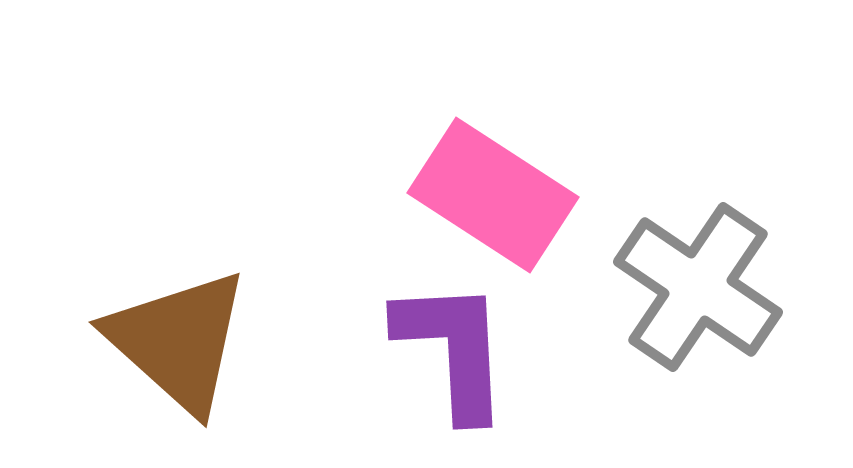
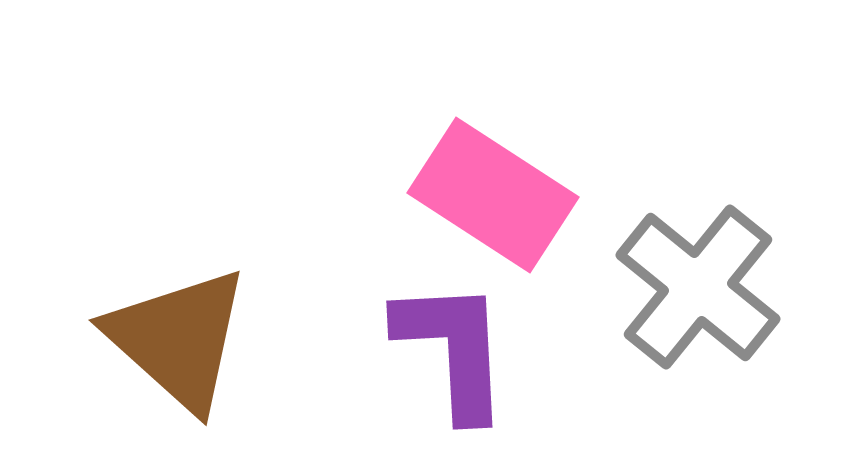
gray cross: rotated 5 degrees clockwise
brown triangle: moved 2 px up
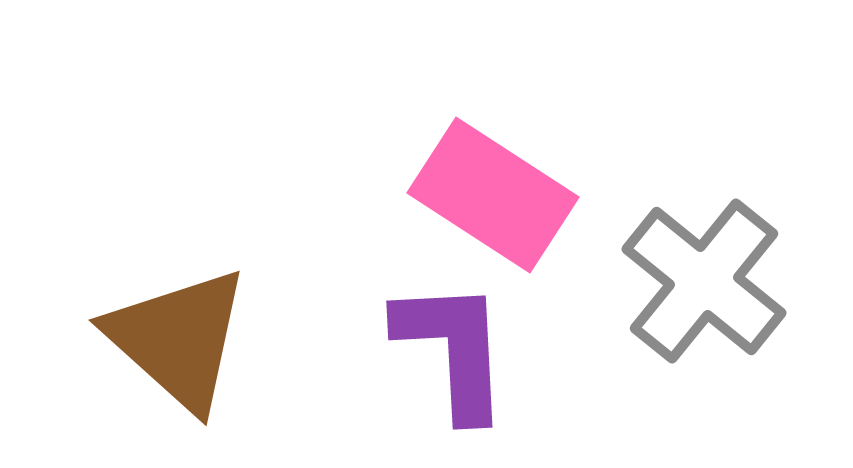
gray cross: moved 6 px right, 6 px up
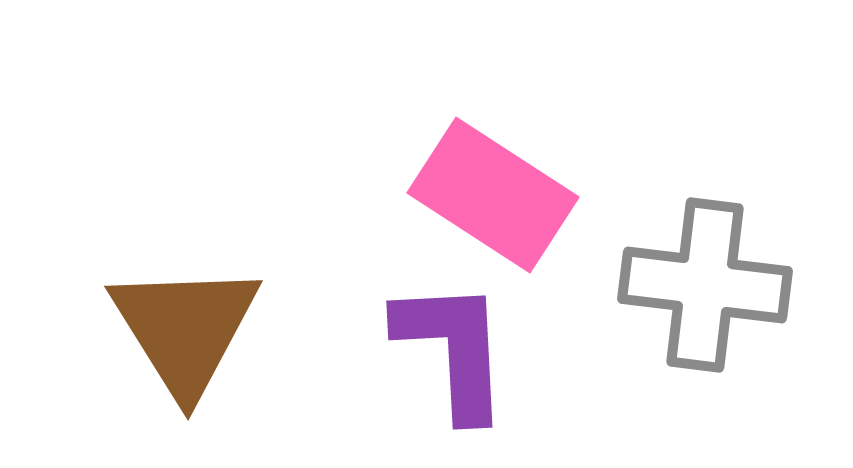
gray cross: moved 1 px right, 4 px down; rotated 32 degrees counterclockwise
brown triangle: moved 7 px right, 10 px up; rotated 16 degrees clockwise
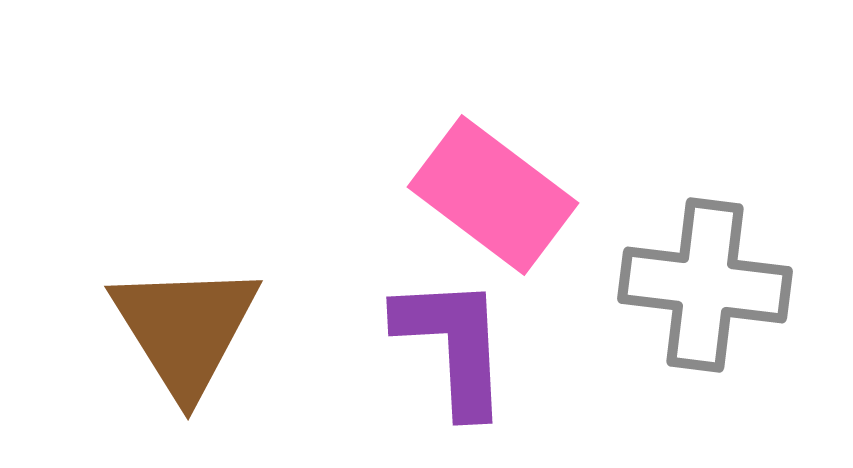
pink rectangle: rotated 4 degrees clockwise
purple L-shape: moved 4 px up
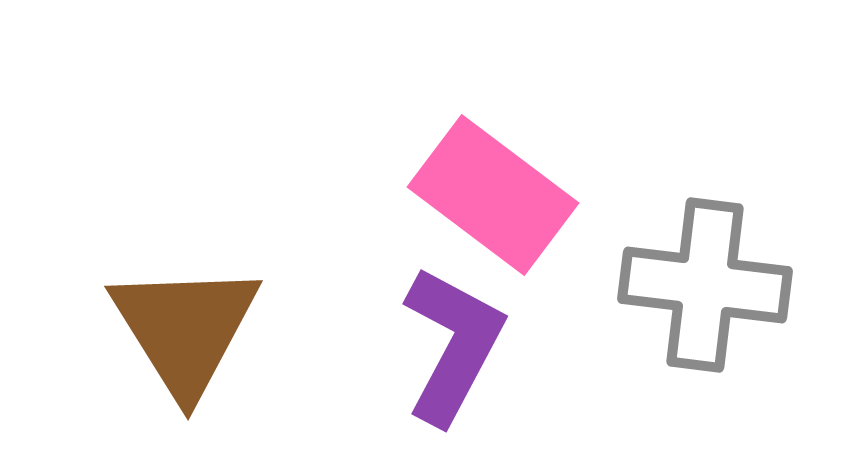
purple L-shape: rotated 31 degrees clockwise
